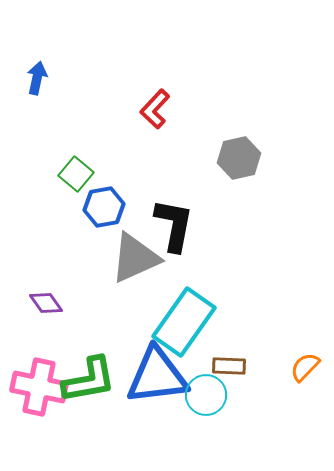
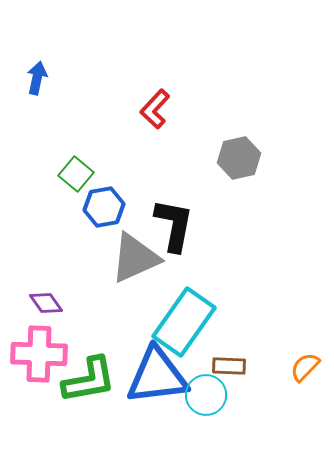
pink cross: moved 33 px up; rotated 10 degrees counterclockwise
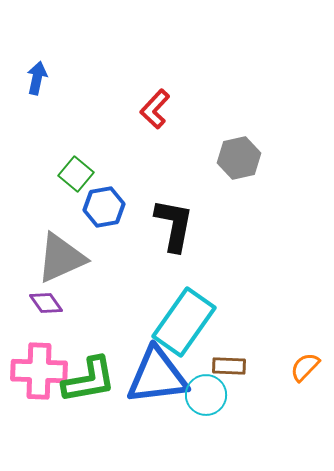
gray triangle: moved 74 px left
pink cross: moved 17 px down
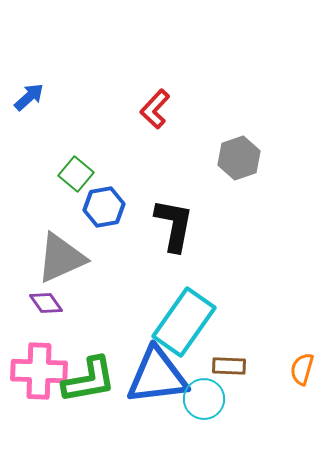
blue arrow: moved 8 px left, 19 px down; rotated 36 degrees clockwise
gray hexagon: rotated 6 degrees counterclockwise
orange semicircle: moved 3 px left, 2 px down; rotated 28 degrees counterclockwise
cyan circle: moved 2 px left, 4 px down
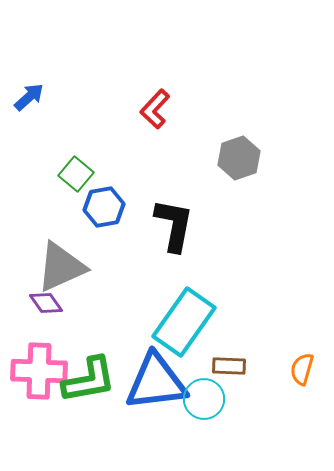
gray triangle: moved 9 px down
blue triangle: moved 1 px left, 6 px down
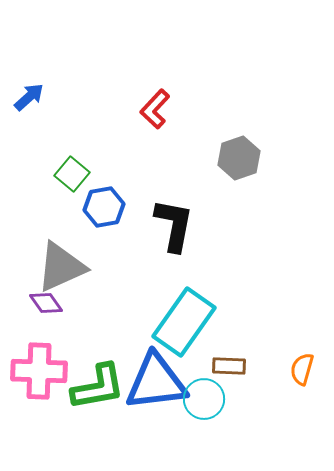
green square: moved 4 px left
green L-shape: moved 9 px right, 7 px down
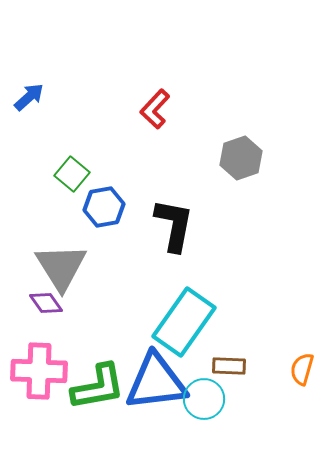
gray hexagon: moved 2 px right
gray triangle: rotated 38 degrees counterclockwise
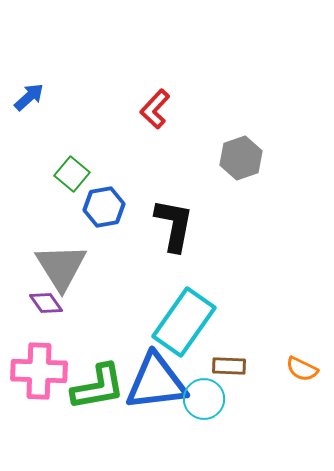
orange semicircle: rotated 80 degrees counterclockwise
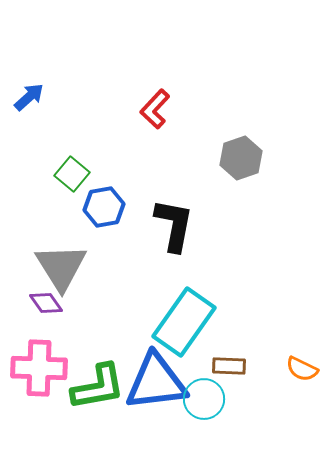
pink cross: moved 3 px up
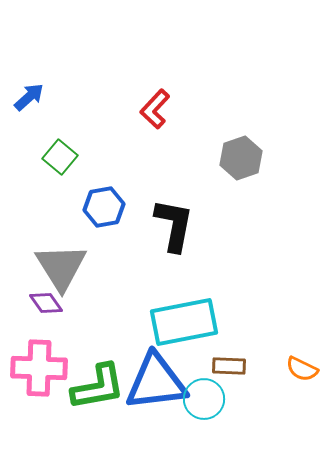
green square: moved 12 px left, 17 px up
cyan rectangle: rotated 44 degrees clockwise
